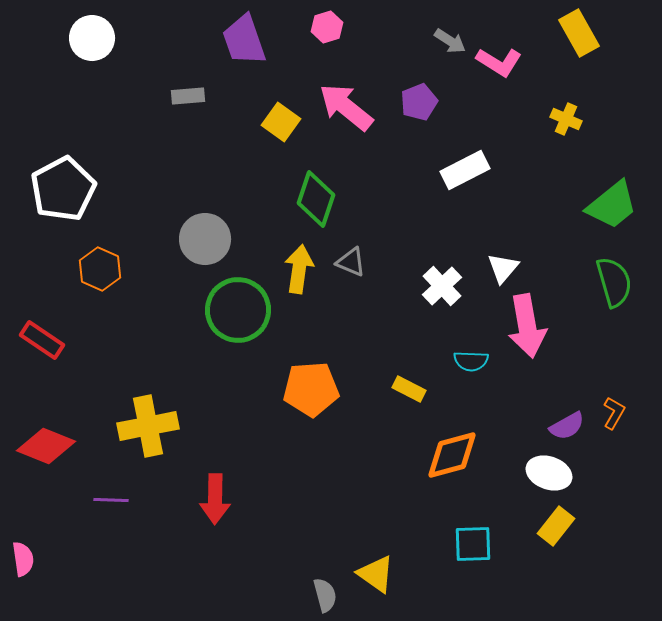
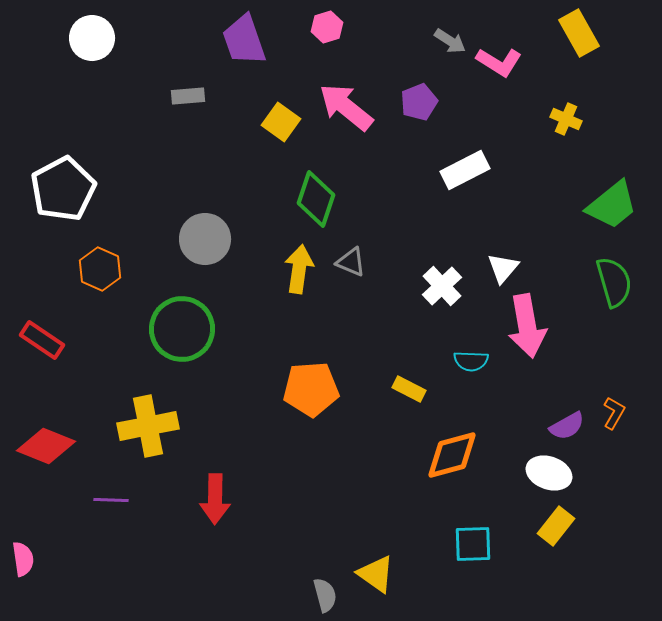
green circle at (238, 310): moved 56 px left, 19 px down
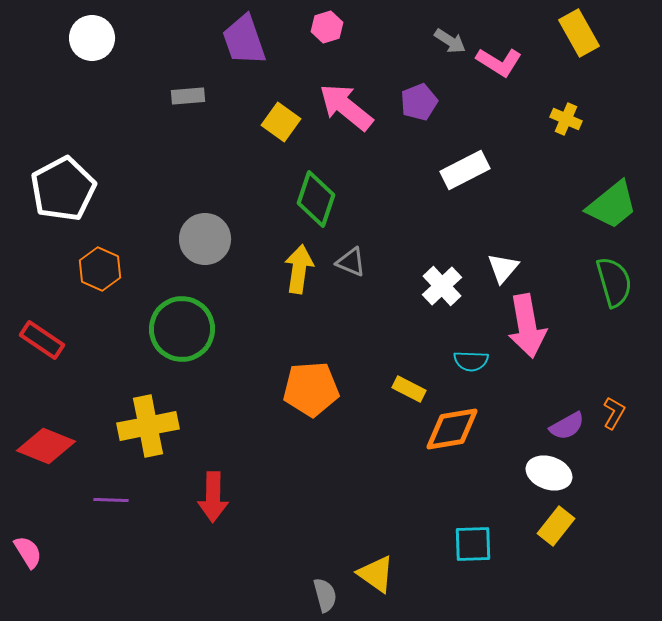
orange diamond at (452, 455): moved 26 px up; rotated 6 degrees clockwise
red arrow at (215, 499): moved 2 px left, 2 px up
pink semicircle at (23, 559): moved 5 px right, 7 px up; rotated 24 degrees counterclockwise
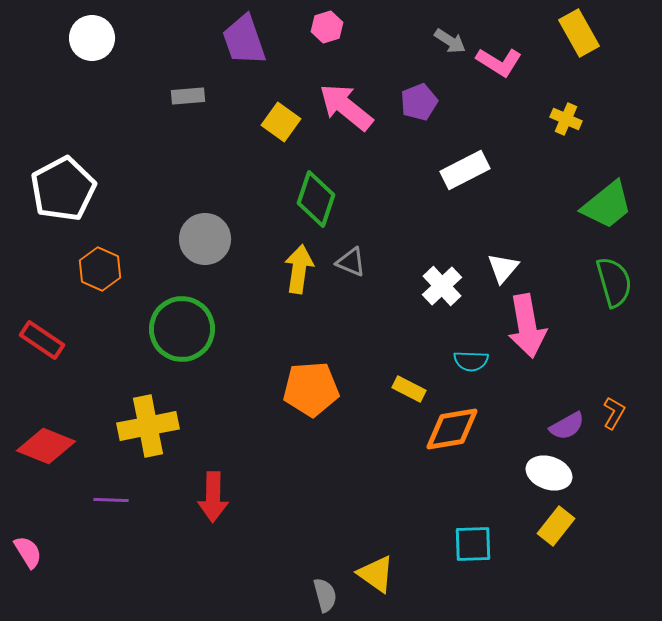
green trapezoid at (612, 205): moved 5 px left
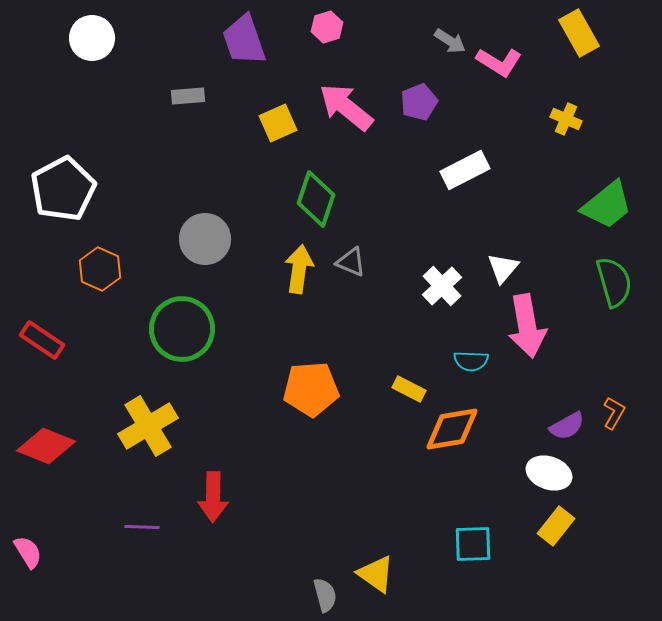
yellow square at (281, 122): moved 3 px left, 1 px down; rotated 30 degrees clockwise
yellow cross at (148, 426): rotated 20 degrees counterclockwise
purple line at (111, 500): moved 31 px right, 27 px down
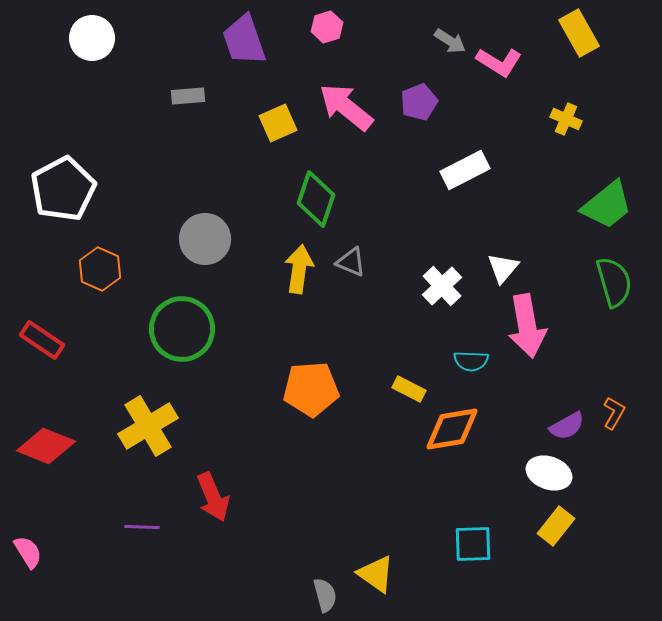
red arrow at (213, 497): rotated 24 degrees counterclockwise
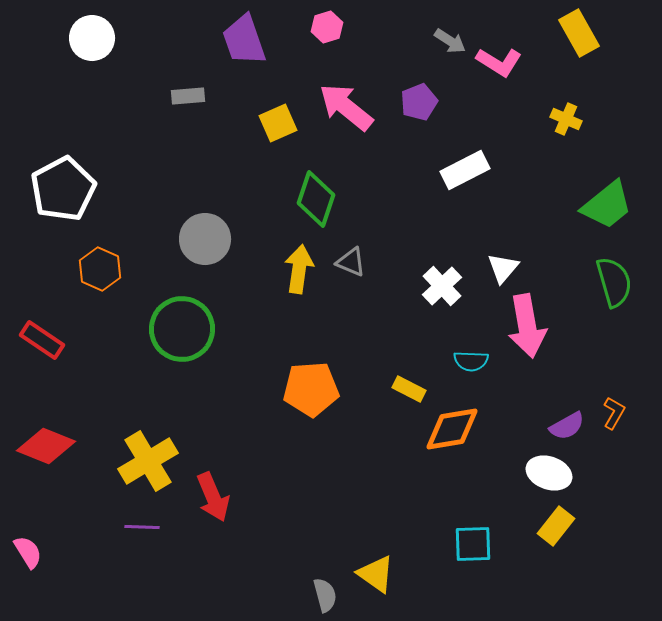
yellow cross at (148, 426): moved 35 px down
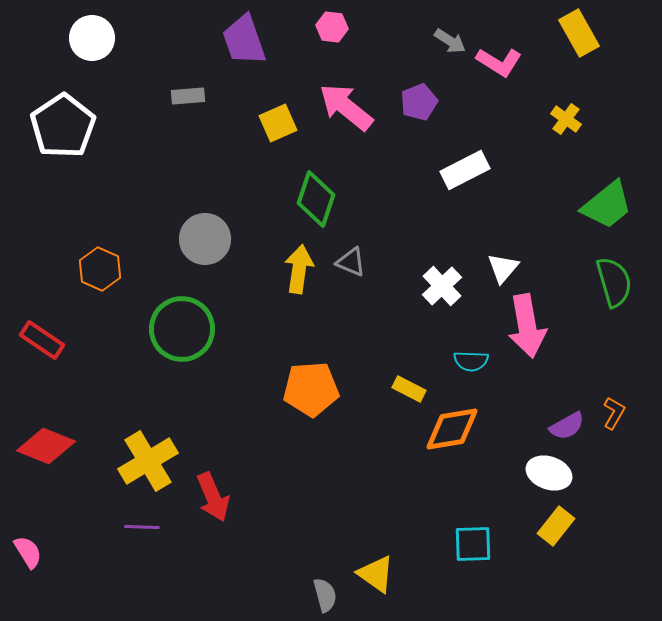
pink hexagon at (327, 27): moved 5 px right; rotated 24 degrees clockwise
yellow cross at (566, 119): rotated 12 degrees clockwise
white pentagon at (63, 189): moved 63 px up; rotated 6 degrees counterclockwise
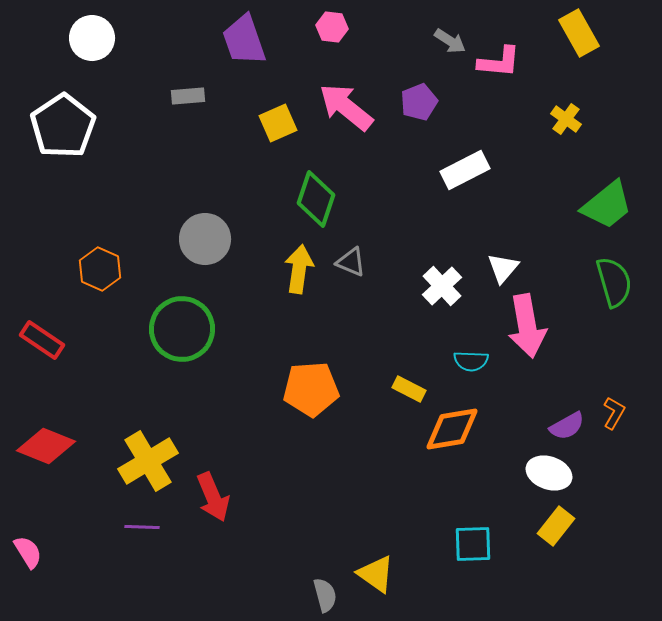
pink L-shape at (499, 62): rotated 27 degrees counterclockwise
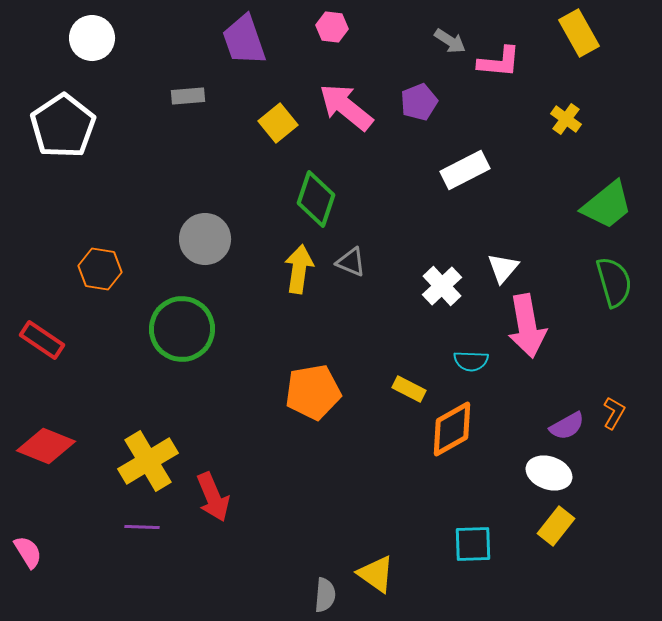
yellow square at (278, 123): rotated 15 degrees counterclockwise
orange hexagon at (100, 269): rotated 15 degrees counterclockwise
orange pentagon at (311, 389): moved 2 px right, 3 px down; rotated 6 degrees counterclockwise
orange diamond at (452, 429): rotated 20 degrees counterclockwise
gray semicircle at (325, 595): rotated 20 degrees clockwise
